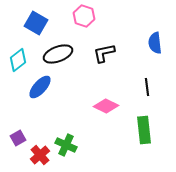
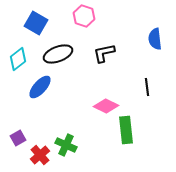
blue semicircle: moved 4 px up
cyan diamond: moved 1 px up
green rectangle: moved 18 px left
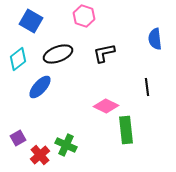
blue square: moved 5 px left, 2 px up
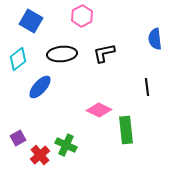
pink hexagon: moved 2 px left; rotated 15 degrees clockwise
black ellipse: moved 4 px right; rotated 16 degrees clockwise
pink diamond: moved 7 px left, 4 px down
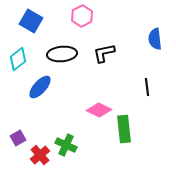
green rectangle: moved 2 px left, 1 px up
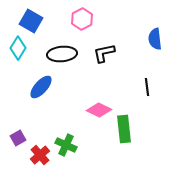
pink hexagon: moved 3 px down
cyan diamond: moved 11 px up; rotated 20 degrees counterclockwise
blue ellipse: moved 1 px right
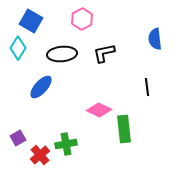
green cross: moved 1 px up; rotated 35 degrees counterclockwise
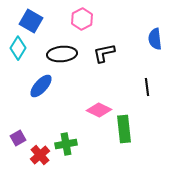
blue ellipse: moved 1 px up
